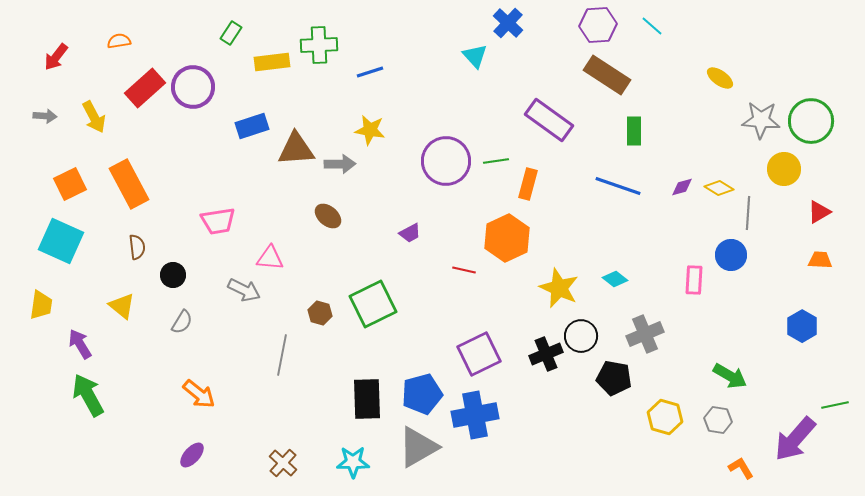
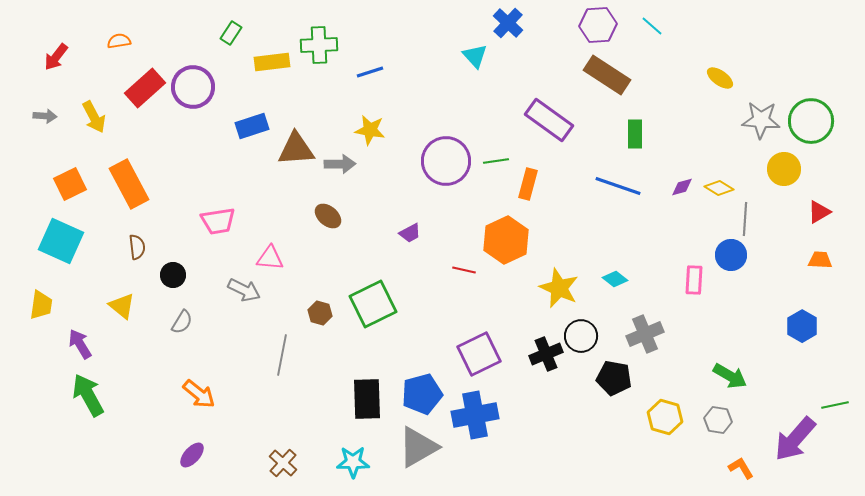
green rectangle at (634, 131): moved 1 px right, 3 px down
gray line at (748, 213): moved 3 px left, 6 px down
orange hexagon at (507, 238): moved 1 px left, 2 px down
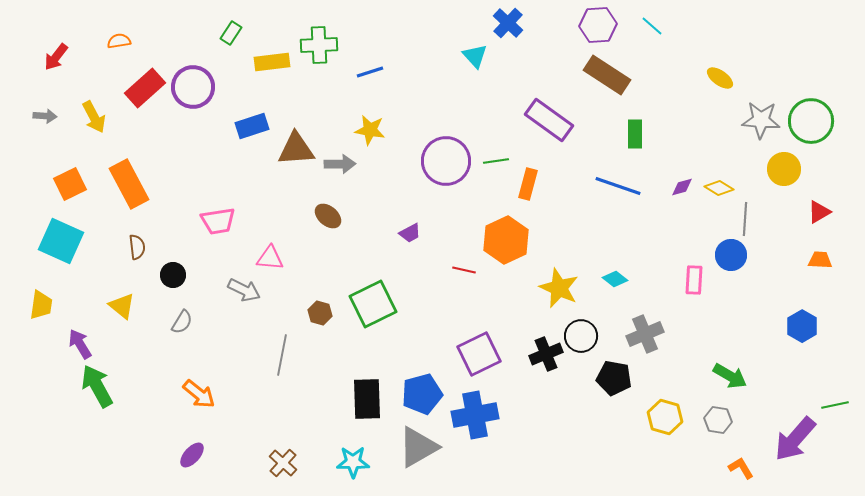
green arrow at (88, 395): moved 9 px right, 9 px up
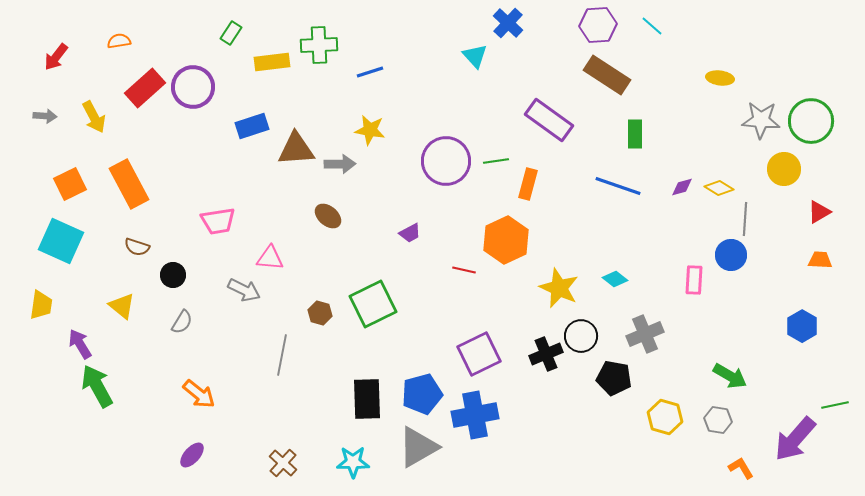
yellow ellipse at (720, 78): rotated 28 degrees counterclockwise
brown semicircle at (137, 247): rotated 115 degrees clockwise
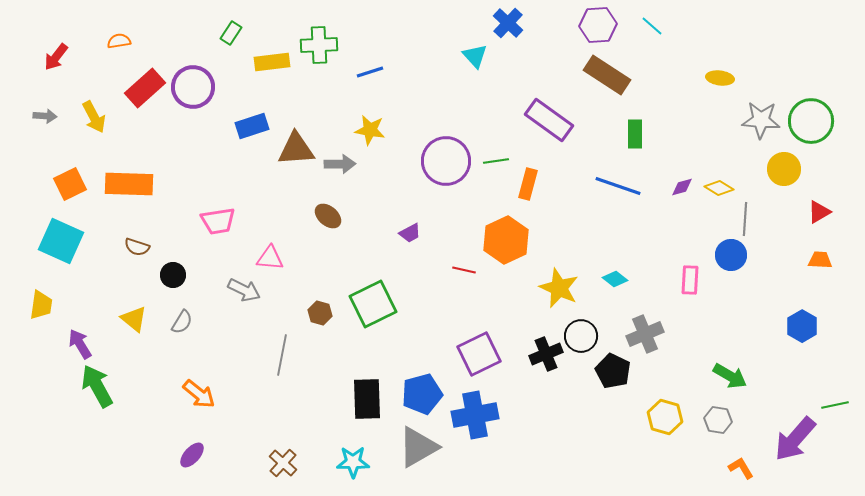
orange rectangle at (129, 184): rotated 60 degrees counterclockwise
pink rectangle at (694, 280): moved 4 px left
yellow triangle at (122, 306): moved 12 px right, 13 px down
black pentagon at (614, 378): moved 1 px left, 7 px up; rotated 16 degrees clockwise
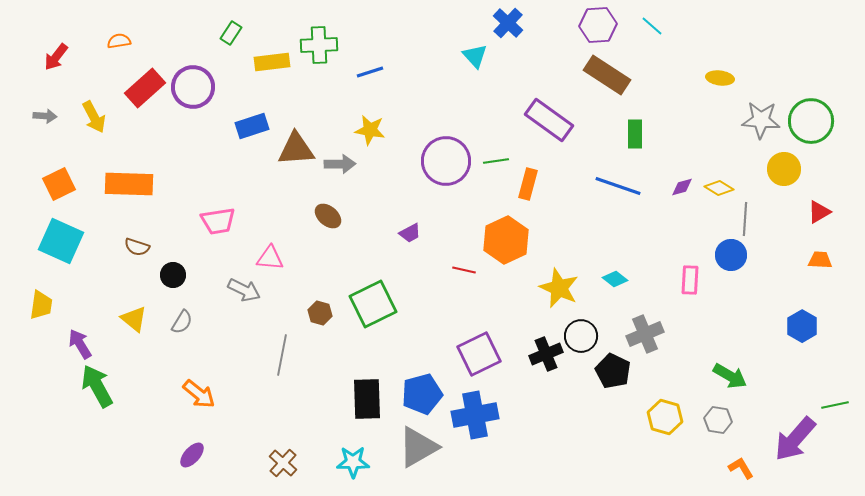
orange square at (70, 184): moved 11 px left
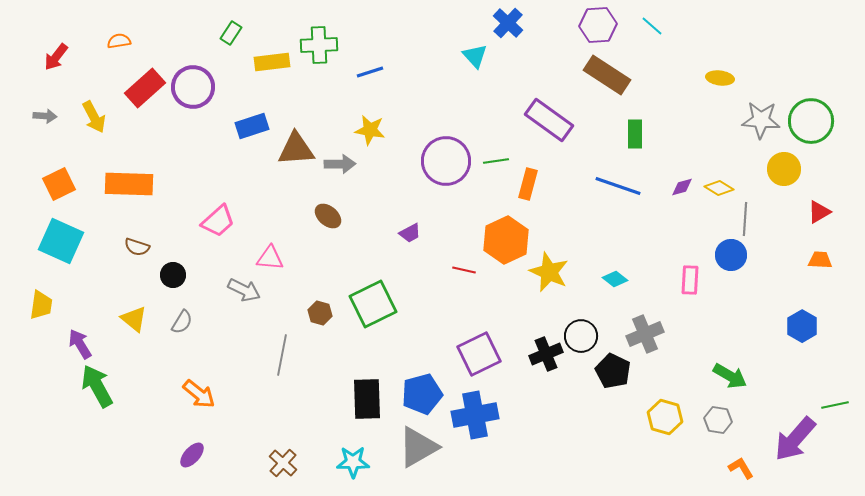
pink trapezoid at (218, 221): rotated 33 degrees counterclockwise
yellow star at (559, 288): moved 10 px left, 16 px up
